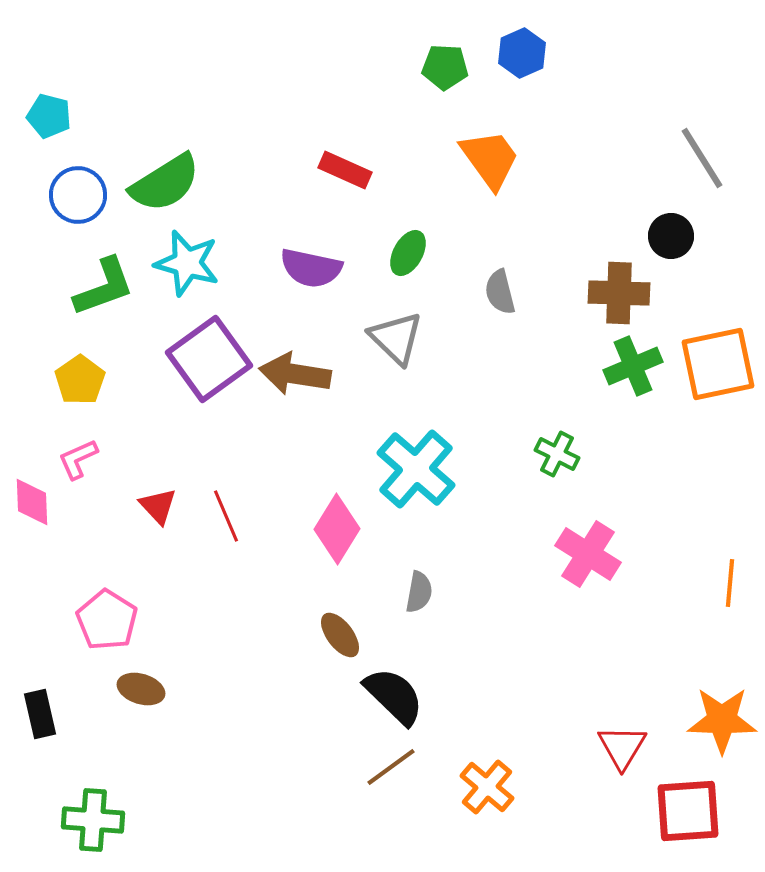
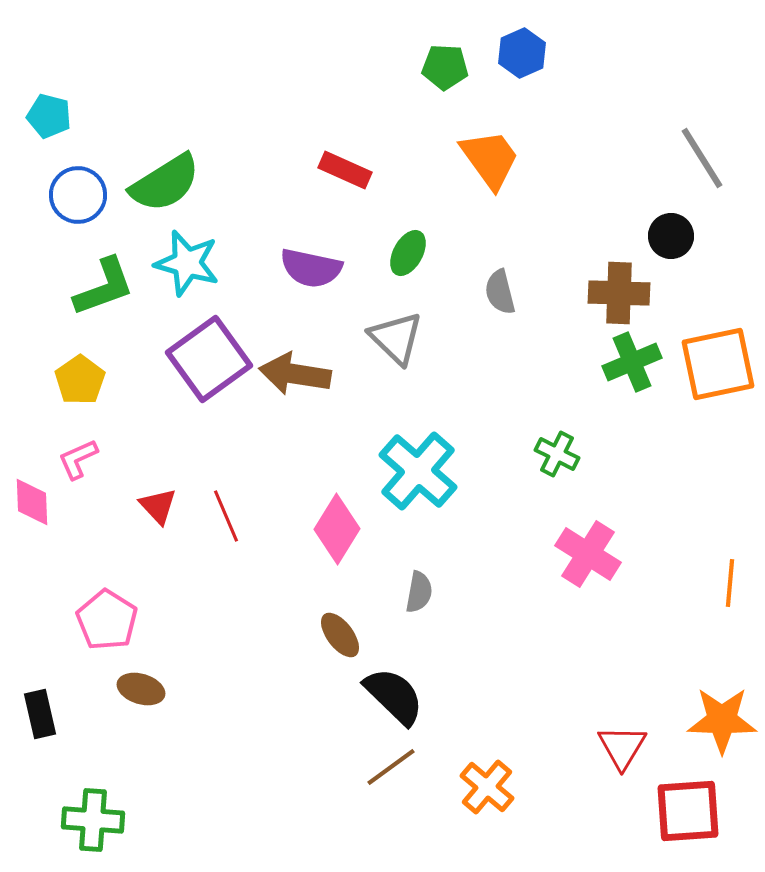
green cross at (633, 366): moved 1 px left, 4 px up
cyan cross at (416, 469): moved 2 px right, 2 px down
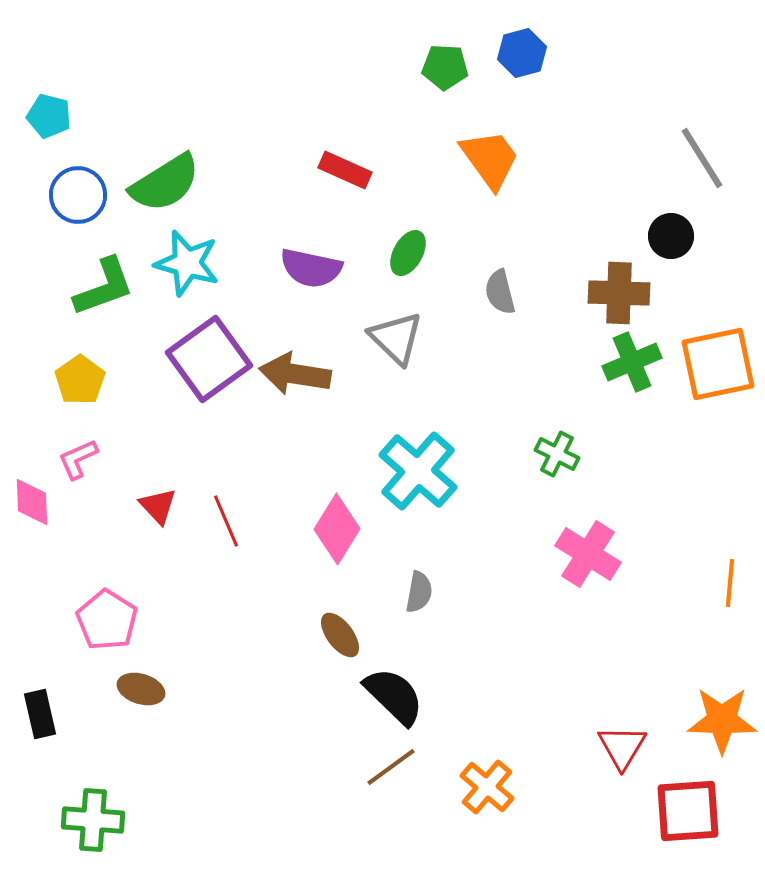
blue hexagon at (522, 53): rotated 9 degrees clockwise
red line at (226, 516): moved 5 px down
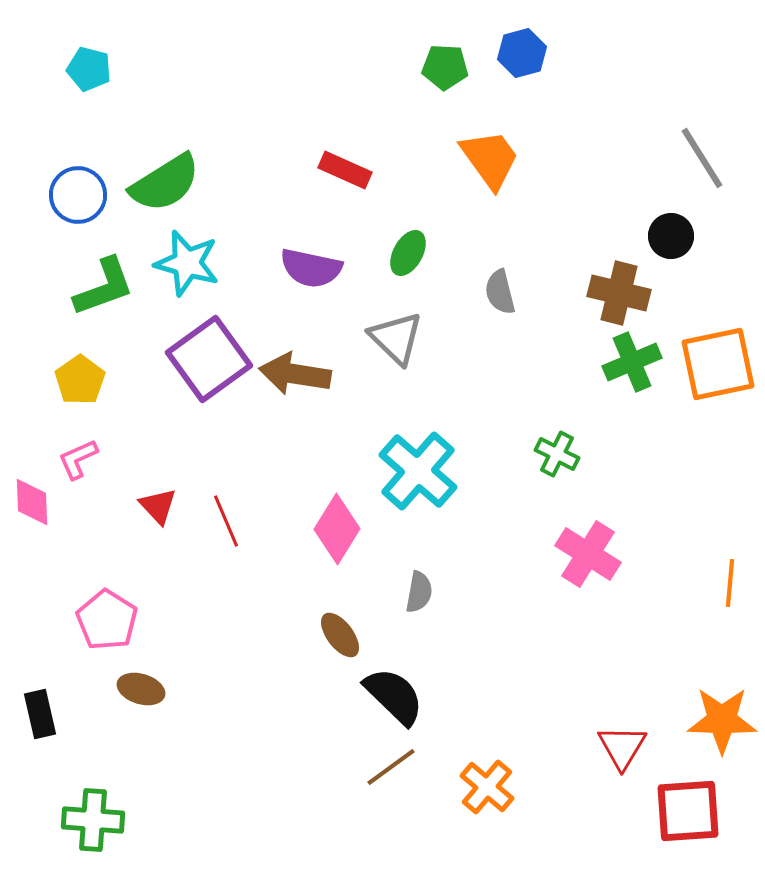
cyan pentagon at (49, 116): moved 40 px right, 47 px up
brown cross at (619, 293): rotated 12 degrees clockwise
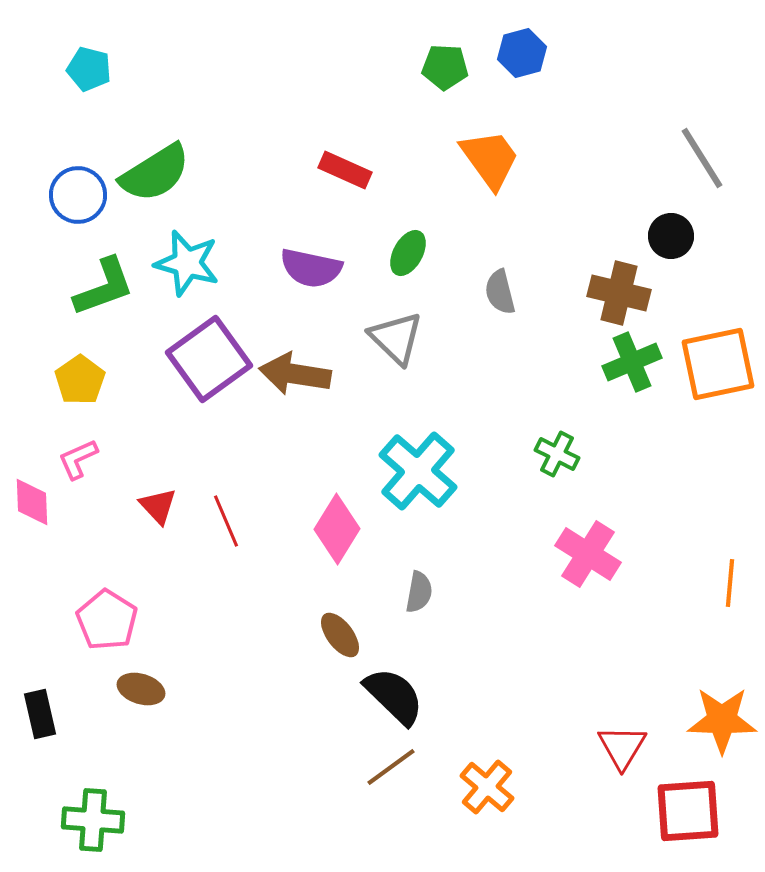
green semicircle at (165, 183): moved 10 px left, 10 px up
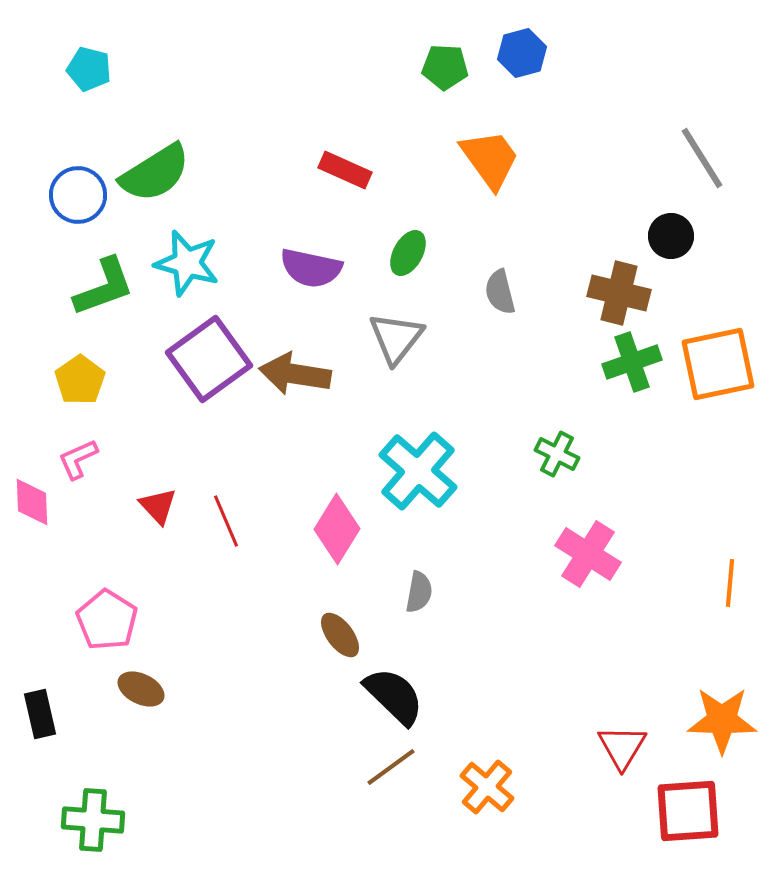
gray triangle at (396, 338): rotated 24 degrees clockwise
green cross at (632, 362): rotated 4 degrees clockwise
brown ellipse at (141, 689): rotated 9 degrees clockwise
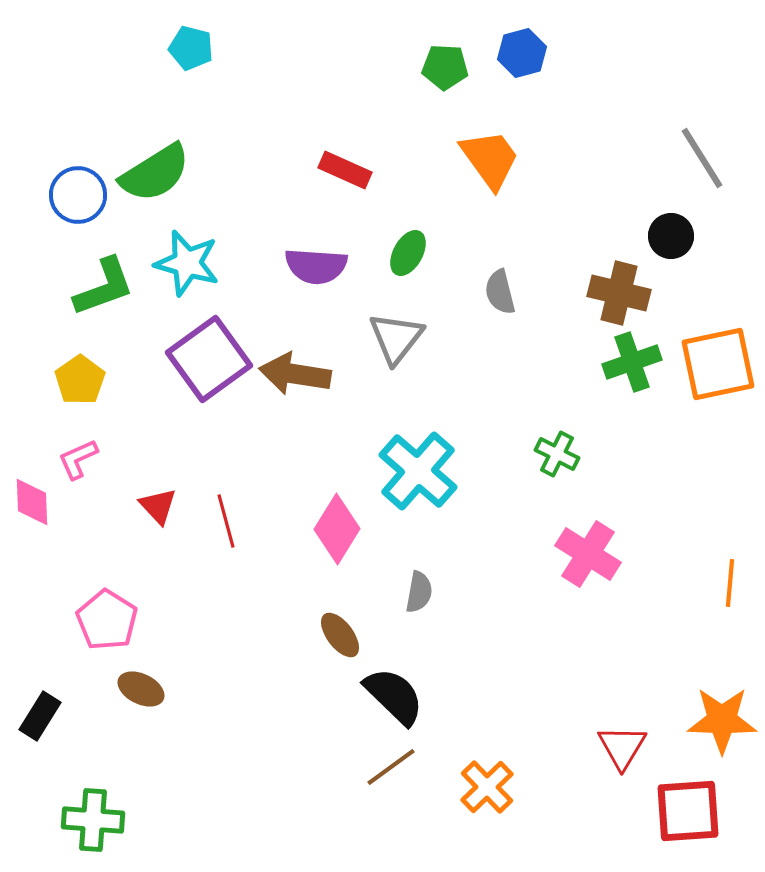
cyan pentagon at (89, 69): moved 102 px right, 21 px up
purple semicircle at (311, 268): moved 5 px right, 2 px up; rotated 8 degrees counterclockwise
red line at (226, 521): rotated 8 degrees clockwise
black rectangle at (40, 714): moved 2 px down; rotated 45 degrees clockwise
orange cross at (487, 787): rotated 6 degrees clockwise
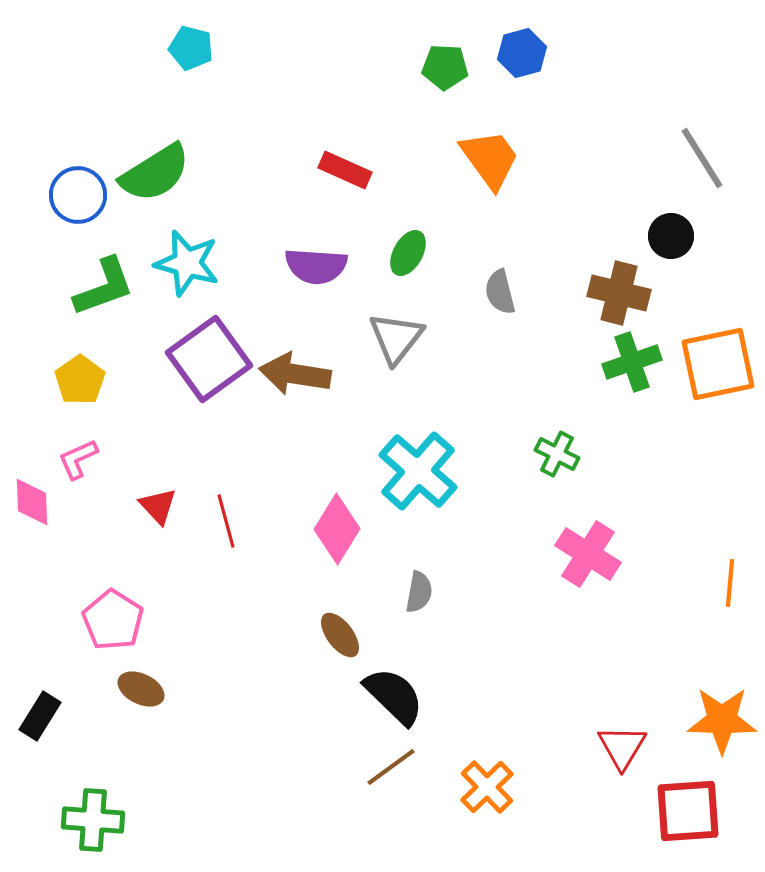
pink pentagon at (107, 620): moved 6 px right
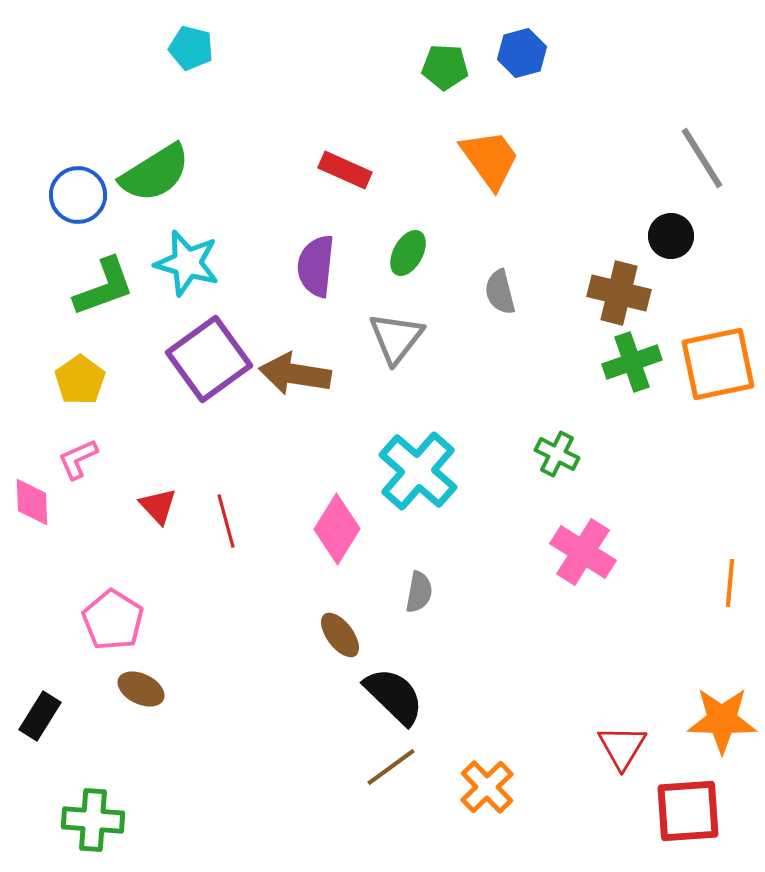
purple semicircle at (316, 266): rotated 92 degrees clockwise
pink cross at (588, 554): moved 5 px left, 2 px up
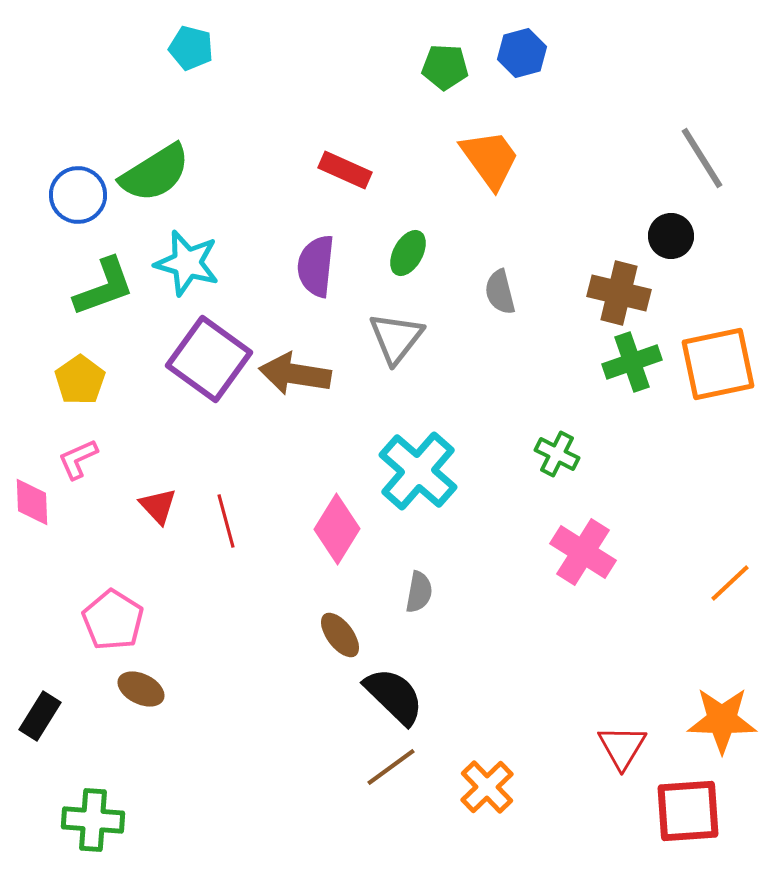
purple square at (209, 359): rotated 18 degrees counterclockwise
orange line at (730, 583): rotated 42 degrees clockwise
